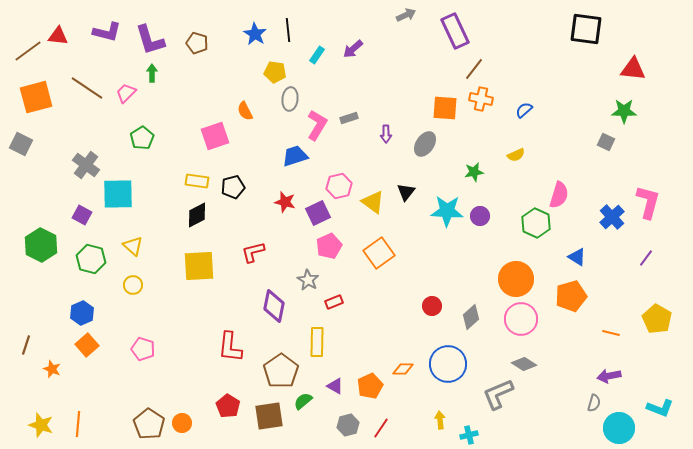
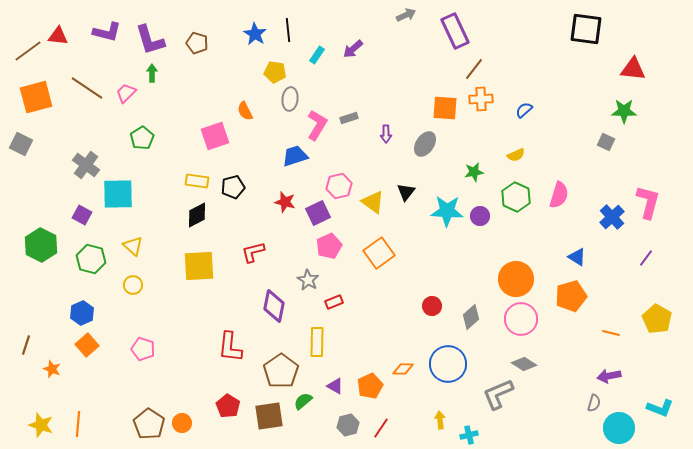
orange cross at (481, 99): rotated 15 degrees counterclockwise
green hexagon at (536, 223): moved 20 px left, 26 px up
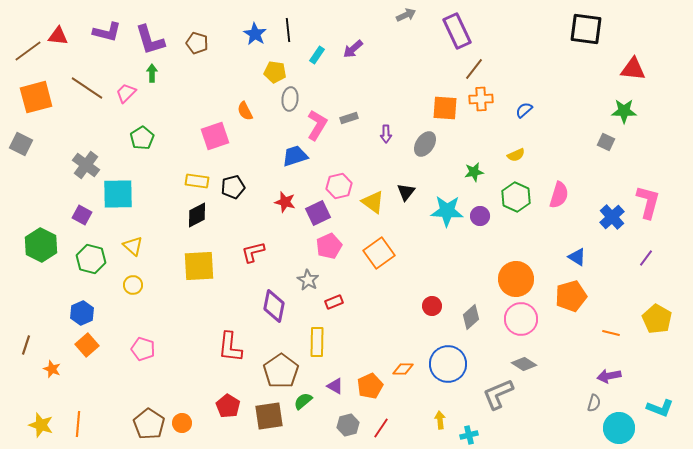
purple rectangle at (455, 31): moved 2 px right
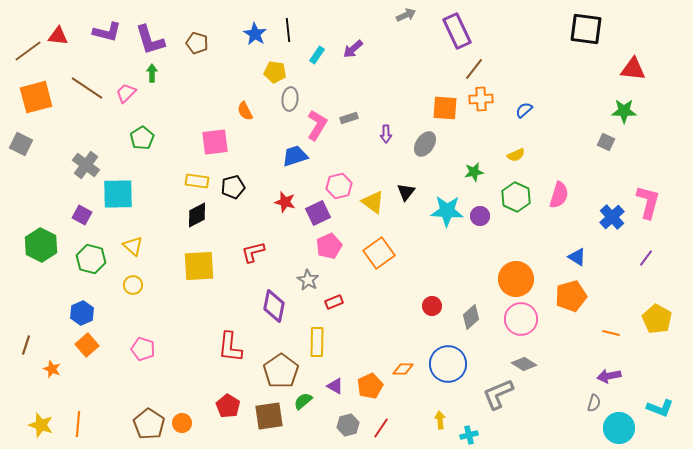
pink square at (215, 136): moved 6 px down; rotated 12 degrees clockwise
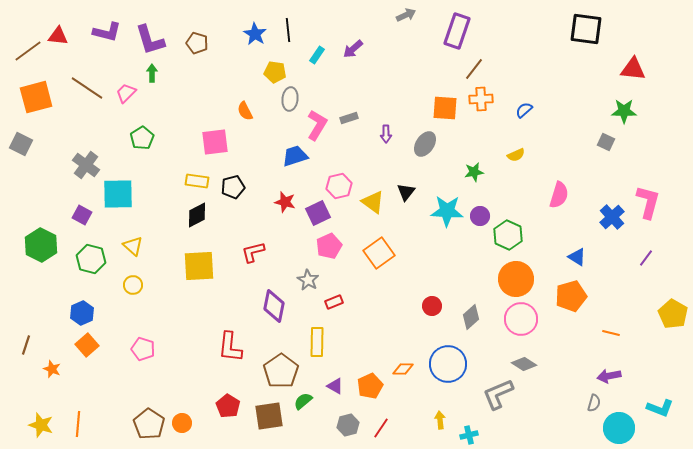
purple rectangle at (457, 31): rotated 44 degrees clockwise
green hexagon at (516, 197): moved 8 px left, 38 px down
yellow pentagon at (657, 319): moved 16 px right, 5 px up
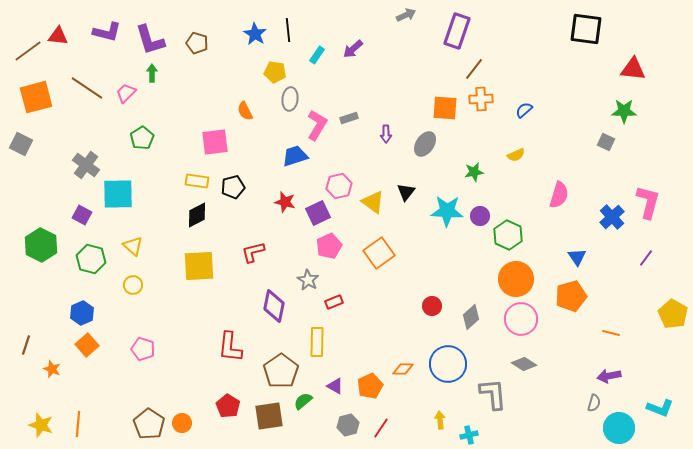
blue triangle at (577, 257): rotated 24 degrees clockwise
gray L-shape at (498, 394): moved 5 px left; rotated 108 degrees clockwise
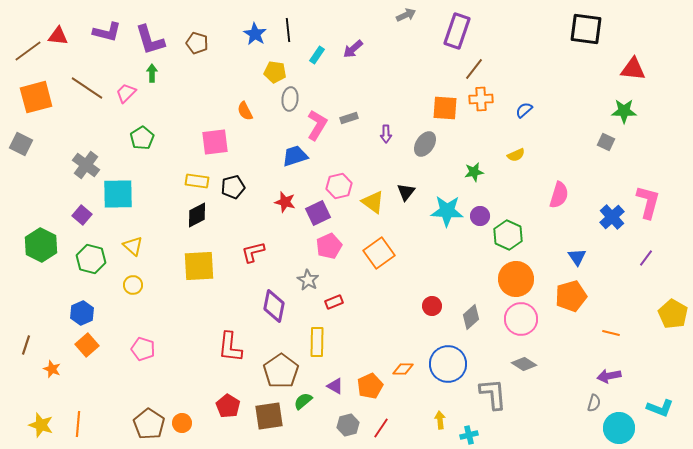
purple square at (82, 215): rotated 12 degrees clockwise
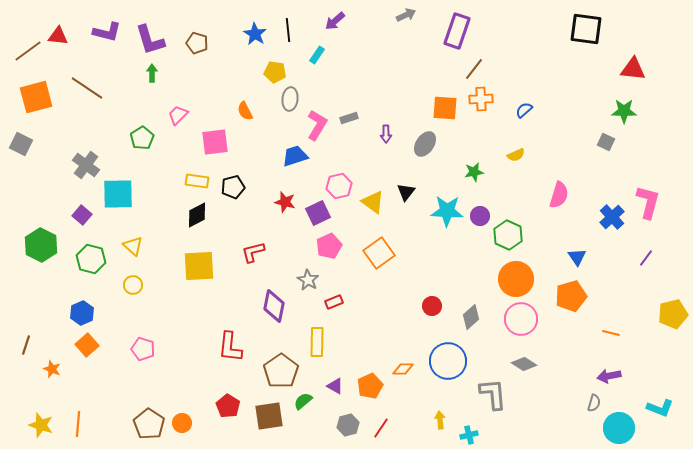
purple arrow at (353, 49): moved 18 px left, 28 px up
pink trapezoid at (126, 93): moved 52 px right, 22 px down
yellow pentagon at (673, 314): rotated 28 degrees clockwise
blue circle at (448, 364): moved 3 px up
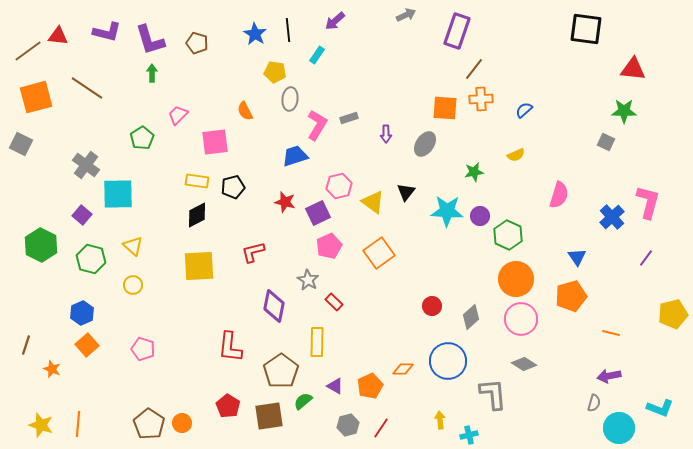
red rectangle at (334, 302): rotated 66 degrees clockwise
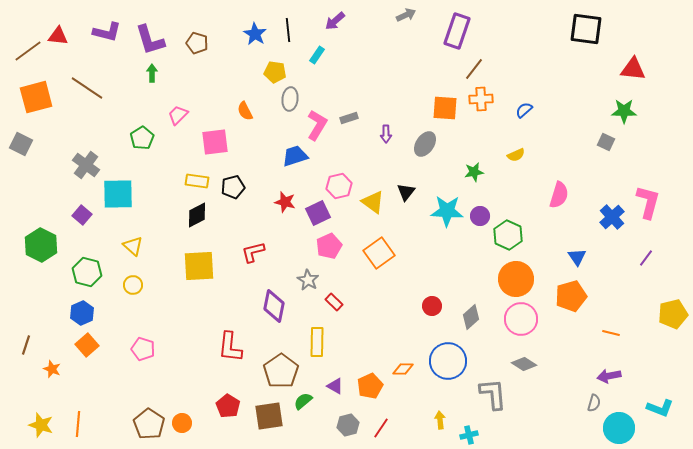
green hexagon at (91, 259): moved 4 px left, 13 px down
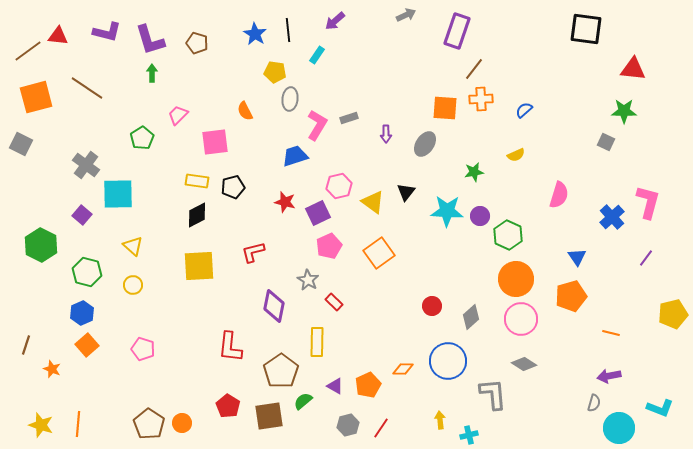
orange pentagon at (370, 386): moved 2 px left, 1 px up
